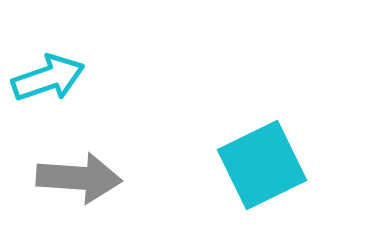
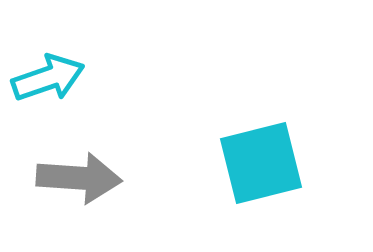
cyan square: moved 1 px left, 2 px up; rotated 12 degrees clockwise
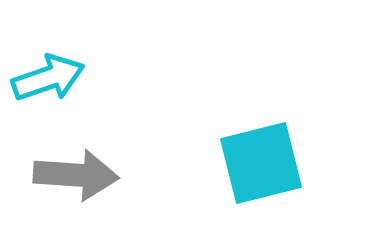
gray arrow: moved 3 px left, 3 px up
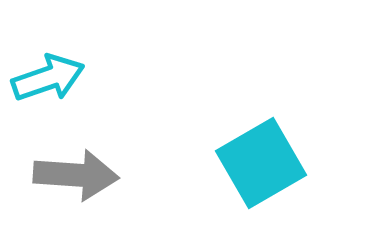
cyan square: rotated 16 degrees counterclockwise
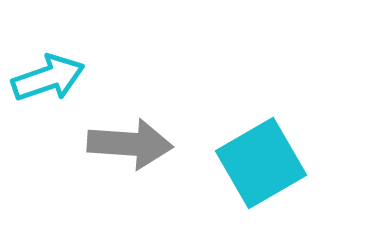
gray arrow: moved 54 px right, 31 px up
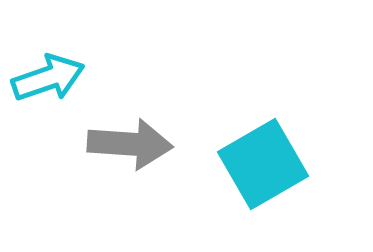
cyan square: moved 2 px right, 1 px down
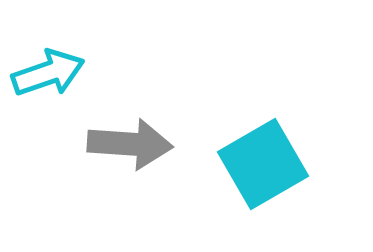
cyan arrow: moved 5 px up
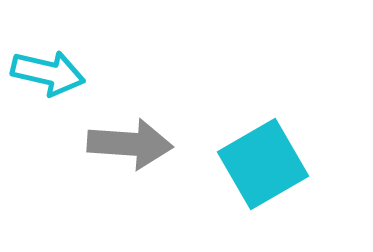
cyan arrow: rotated 32 degrees clockwise
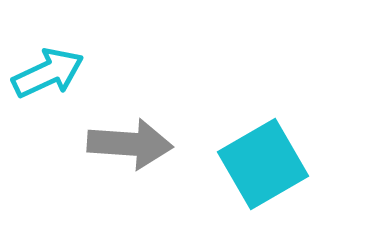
cyan arrow: rotated 38 degrees counterclockwise
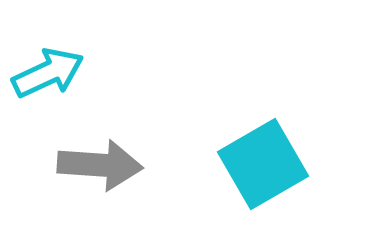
gray arrow: moved 30 px left, 21 px down
